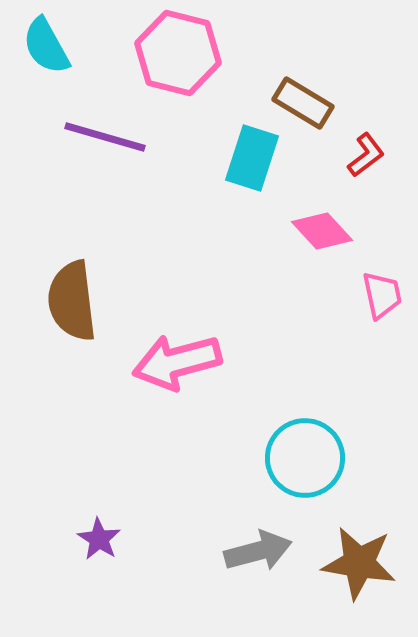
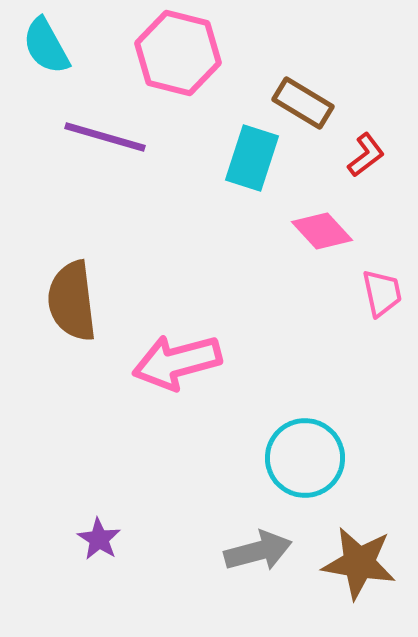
pink trapezoid: moved 2 px up
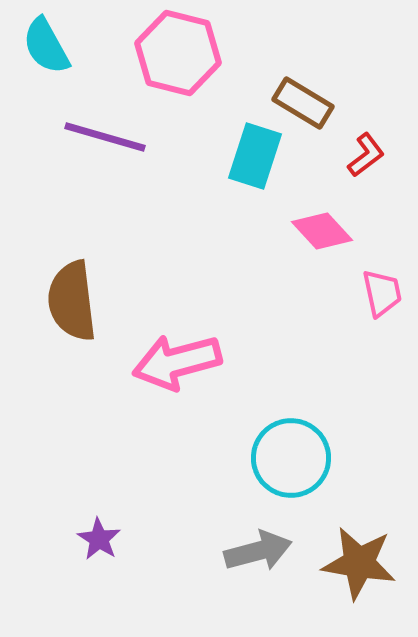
cyan rectangle: moved 3 px right, 2 px up
cyan circle: moved 14 px left
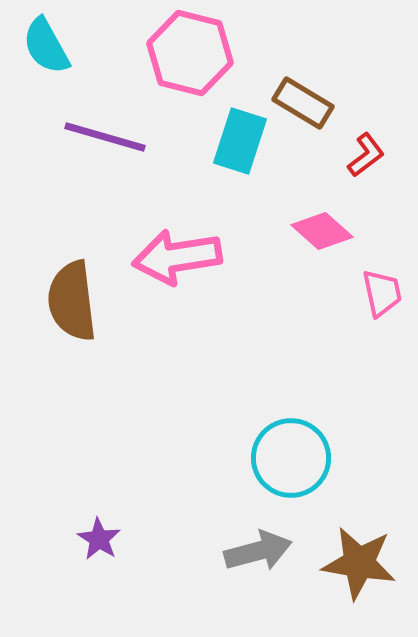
pink hexagon: moved 12 px right
cyan rectangle: moved 15 px left, 15 px up
pink diamond: rotated 6 degrees counterclockwise
pink arrow: moved 105 px up; rotated 6 degrees clockwise
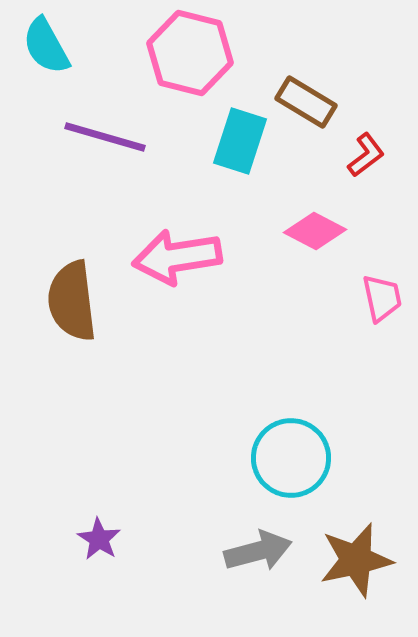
brown rectangle: moved 3 px right, 1 px up
pink diamond: moved 7 px left; rotated 14 degrees counterclockwise
pink trapezoid: moved 5 px down
brown star: moved 3 px left, 3 px up; rotated 22 degrees counterclockwise
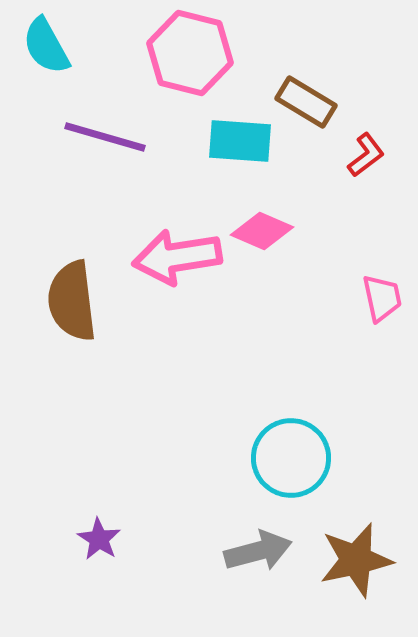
cyan rectangle: rotated 76 degrees clockwise
pink diamond: moved 53 px left; rotated 4 degrees counterclockwise
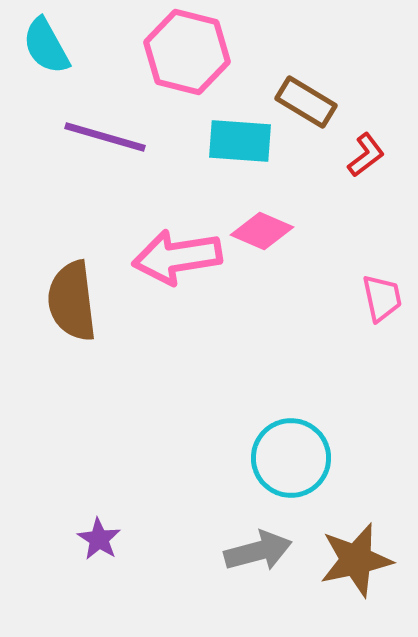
pink hexagon: moved 3 px left, 1 px up
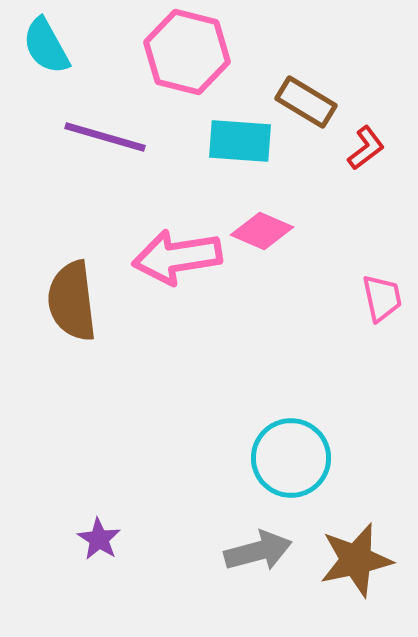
red L-shape: moved 7 px up
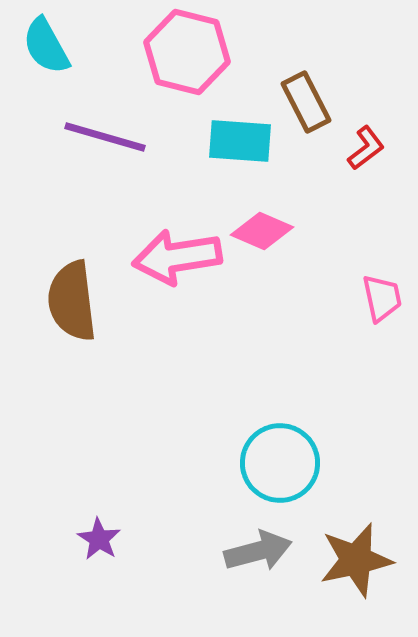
brown rectangle: rotated 32 degrees clockwise
cyan circle: moved 11 px left, 5 px down
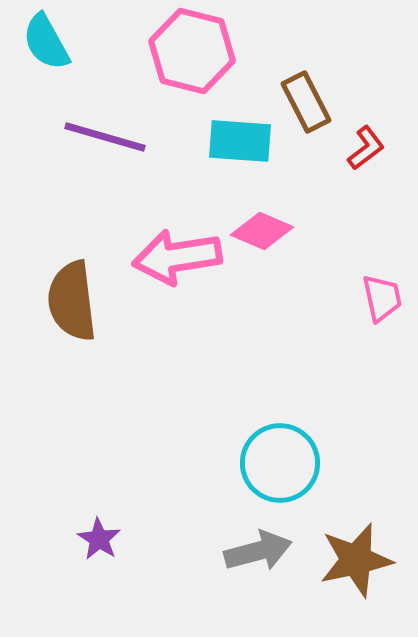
cyan semicircle: moved 4 px up
pink hexagon: moved 5 px right, 1 px up
